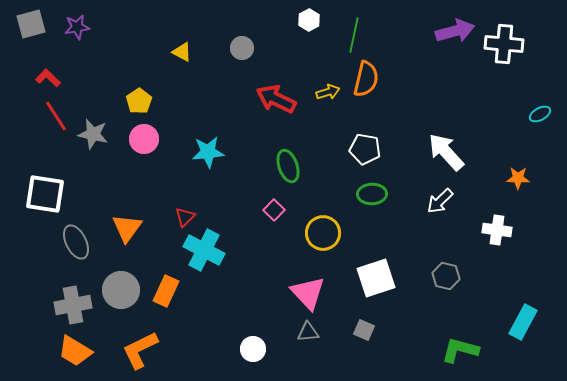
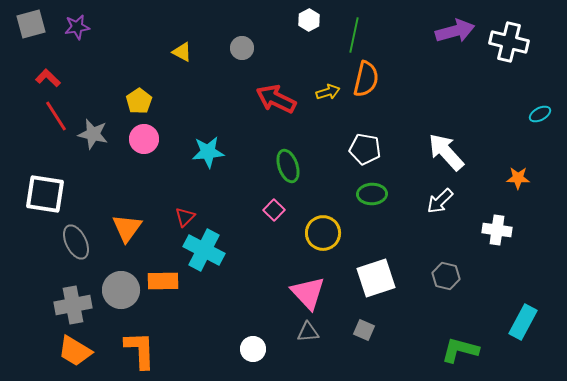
white cross at (504, 44): moved 5 px right, 2 px up; rotated 9 degrees clockwise
orange rectangle at (166, 291): moved 3 px left, 10 px up; rotated 64 degrees clockwise
orange L-shape at (140, 350): rotated 114 degrees clockwise
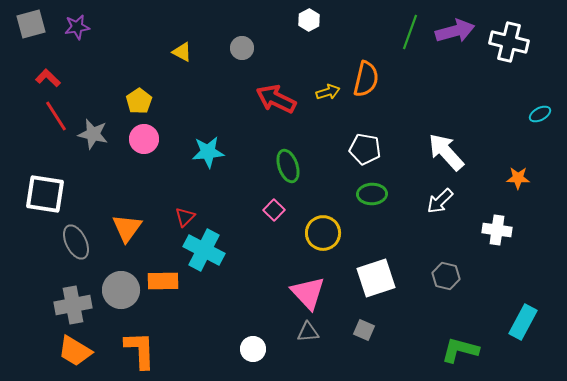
green line at (354, 35): moved 56 px right, 3 px up; rotated 8 degrees clockwise
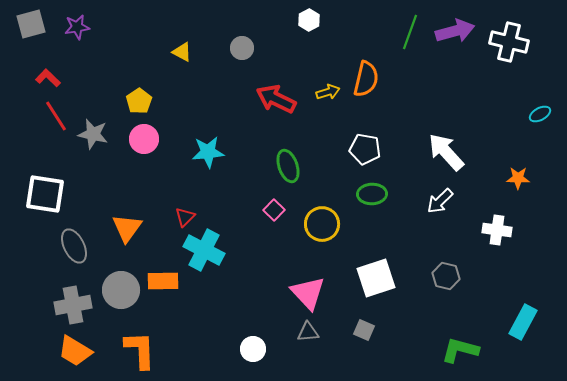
yellow circle at (323, 233): moved 1 px left, 9 px up
gray ellipse at (76, 242): moved 2 px left, 4 px down
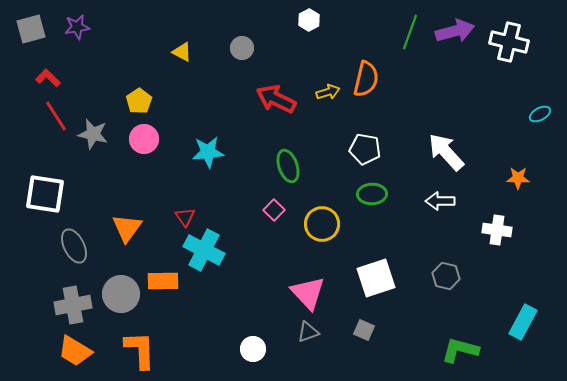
gray square at (31, 24): moved 5 px down
white arrow at (440, 201): rotated 44 degrees clockwise
red triangle at (185, 217): rotated 20 degrees counterclockwise
gray circle at (121, 290): moved 4 px down
gray triangle at (308, 332): rotated 15 degrees counterclockwise
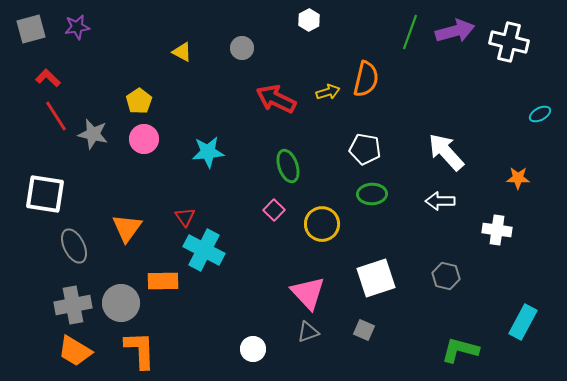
gray circle at (121, 294): moved 9 px down
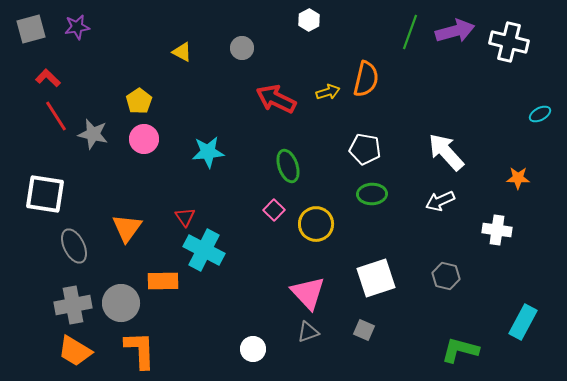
white arrow at (440, 201): rotated 24 degrees counterclockwise
yellow circle at (322, 224): moved 6 px left
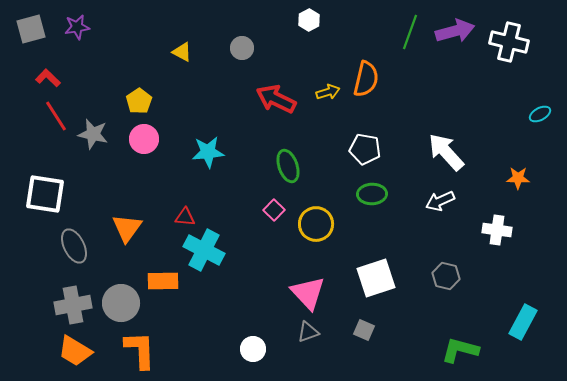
red triangle at (185, 217): rotated 50 degrees counterclockwise
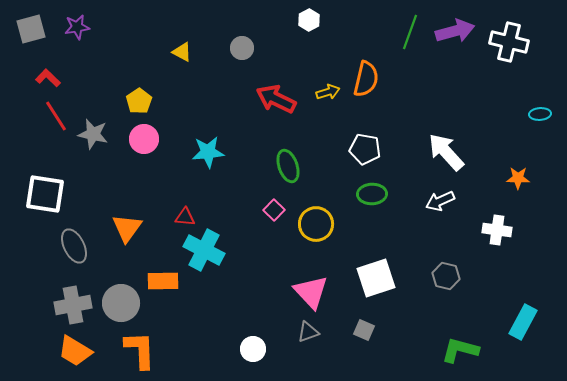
cyan ellipse at (540, 114): rotated 25 degrees clockwise
pink triangle at (308, 293): moved 3 px right, 1 px up
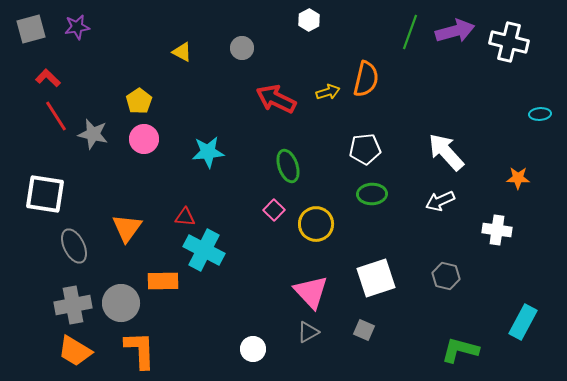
white pentagon at (365, 149): rotated 16 degrees counterclockwise
gray triangle at (308, 332): rotated 10 degrees counterclockwise
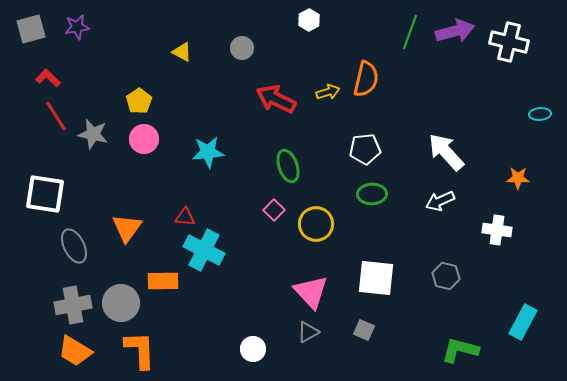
white square at (376, 278): rotated 24 degrees clockwise
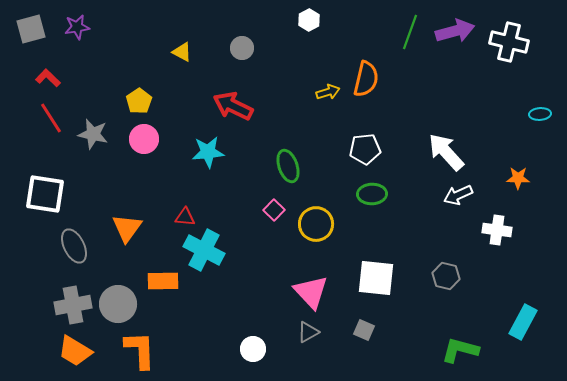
red arrow at (276, 99): moved 43 px left, 7 px down
red line at (56, 116): moved 5 px left, 2 px down
white arrow at (440, 201): moved 18 px right, 6 px up
gray circle at (121, 303): moved 3 px left, 1 px down
